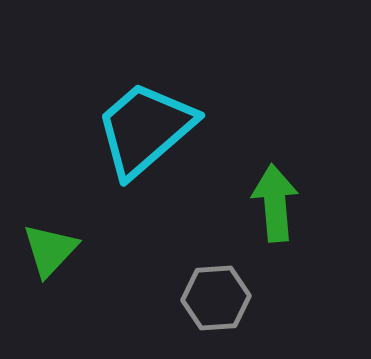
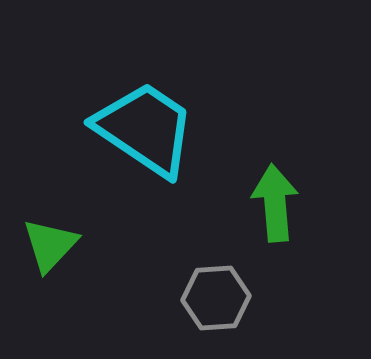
cyan trapezoid: rotated 75 degrees clockwise
green triangle: moved 5 px up
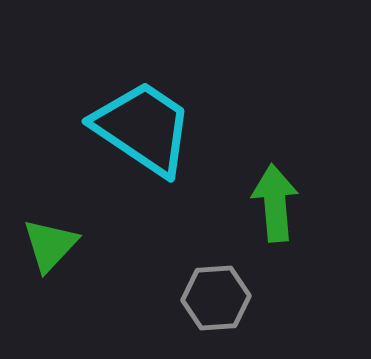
cyan trapezoid: moved 2 px left, 1 px up
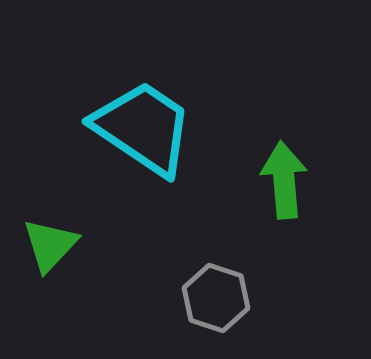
green arrow: moved 9 px right, 23 px up
gray hexagon: rotated 22 degrees clockwise
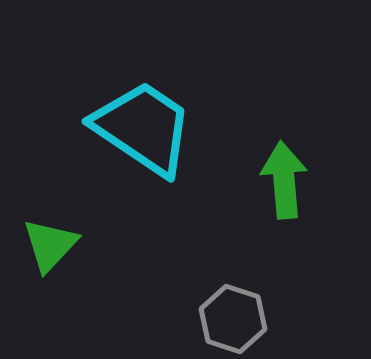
gray hexagon: moved 17 px right, 21 px down
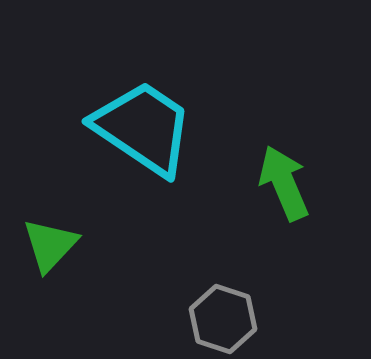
green arrow: moved 3 px down; rotated 18 degrees counterclockwise
gray hexagon: moved 10 px left
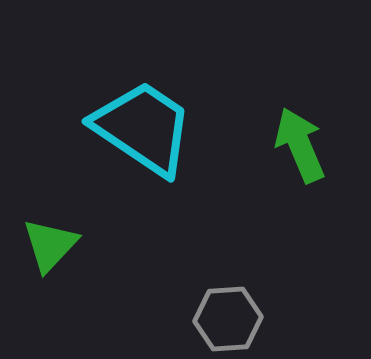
green arrow: moved 16 px right, 38 px up
gray hexagon: moved 5 px right; rotated 22 degrees counterclockwise
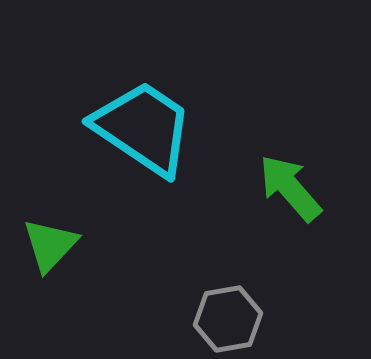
green arrow: moved 10 px left, 43 px down; rotated 18 degrees counterclockwise
gray hexagon: rotated 6 degrees counterclockwise
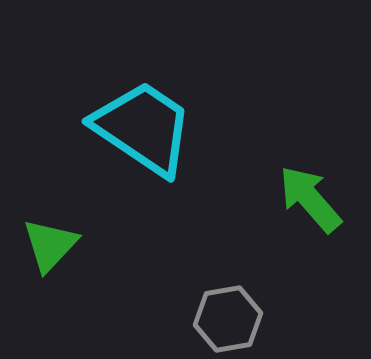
green arrow: moved 20 px right, 11 px down
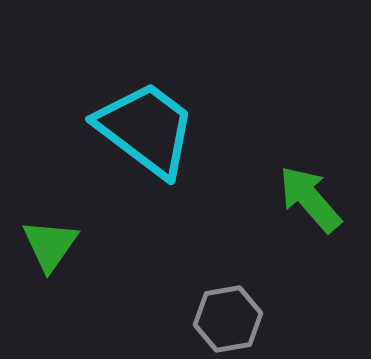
cyan trapezoid: moved 3 px right, 1 px down; rotated 3 degrees clockwise
green triangle: rotated 8 degrees counterclockwise
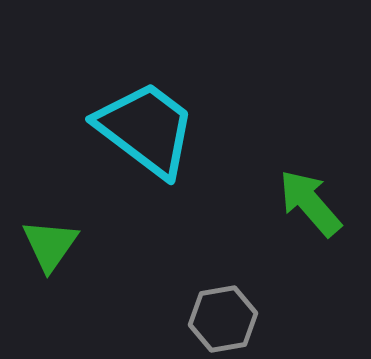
green arrow: moved 4 px down
gray hexagon: moved 5 px left
